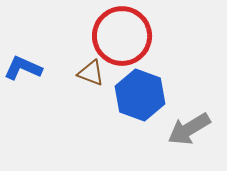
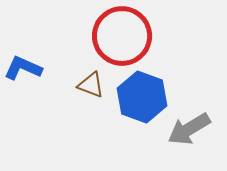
brown triangle: moved 12 px down
blue hexagon: moved 2 px right, 2 px down
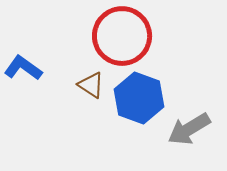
blue L-shape: rotated 12 degrees clockwise
brown triangle: rotated 12 degrees clockwise
blue hexagon: moved 3 px left, 1 px down
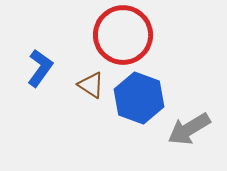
red circle: moved 1 px right, 1 px up
blue L-shape: moved 17 px right; rotated 90 degrees clockwise
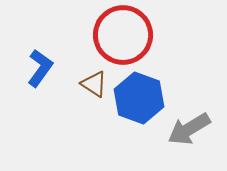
brown triangle: moved 3 px right, 1 px up
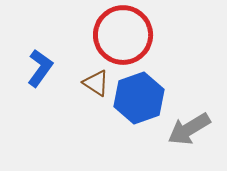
brown triangle: moved 2 px right, 1 px up
blue hexagon: rotated 21 degrees clockwise
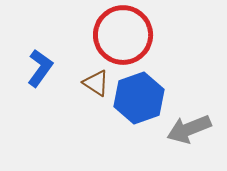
gray arrow: rotated 9 degrees clockwise
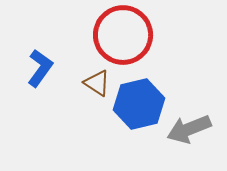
brown triangle: moved 1 px right
blue hexagon: moved 6 px down; rotated 6 degrees clockwise
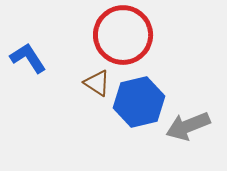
blue L-shape: moved 12 px left, 10 px up; rotated 69 degrees counterclockwise
blue hexagon: moved 2 px up
gray arrow: moved 1 px left, 3 px up
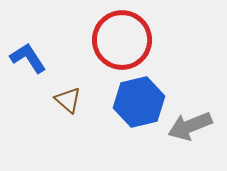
red circle: moved 1 px left, 5 px down
brown triangle: moved 29 px left, 17 px down; rotated 8 degrees clockwise
gray arrow: moved 2 px right
